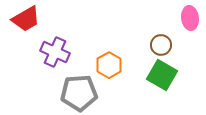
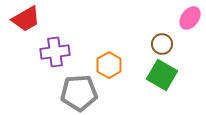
pink ellipse: rotated 45 degrees clockwise
brown circle: moved 1 px right, 1 px up
purple cross: rotated 32 degrees counterclockwise
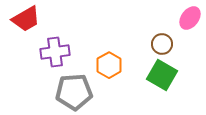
gray pentagon: moved 5 px left, 1 px up
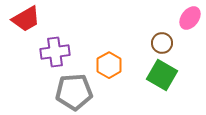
brown circle: moved 1 px up
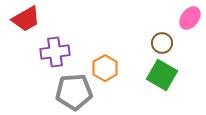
orange hexagon: moved 4 px left, 3 px down
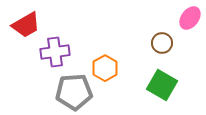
red trapezoid: moved 6 px down
green square: moved 10 px down
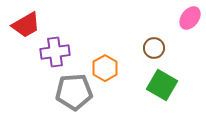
brown circle: moved 8 px left, 5 px down
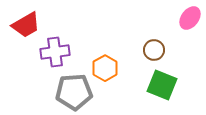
brown circle: moved 2 px down
green square: rotated 8 degrees counterclockwise
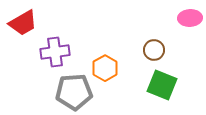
pink ellipse: rotated 50 degrees clockwise
red trapezoid: moved 3 px left, 2 px up
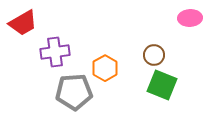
brown circle: moved 5 px down
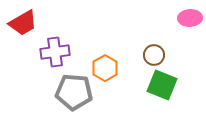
gray pentagon: rotated 9 degrees clockwise
